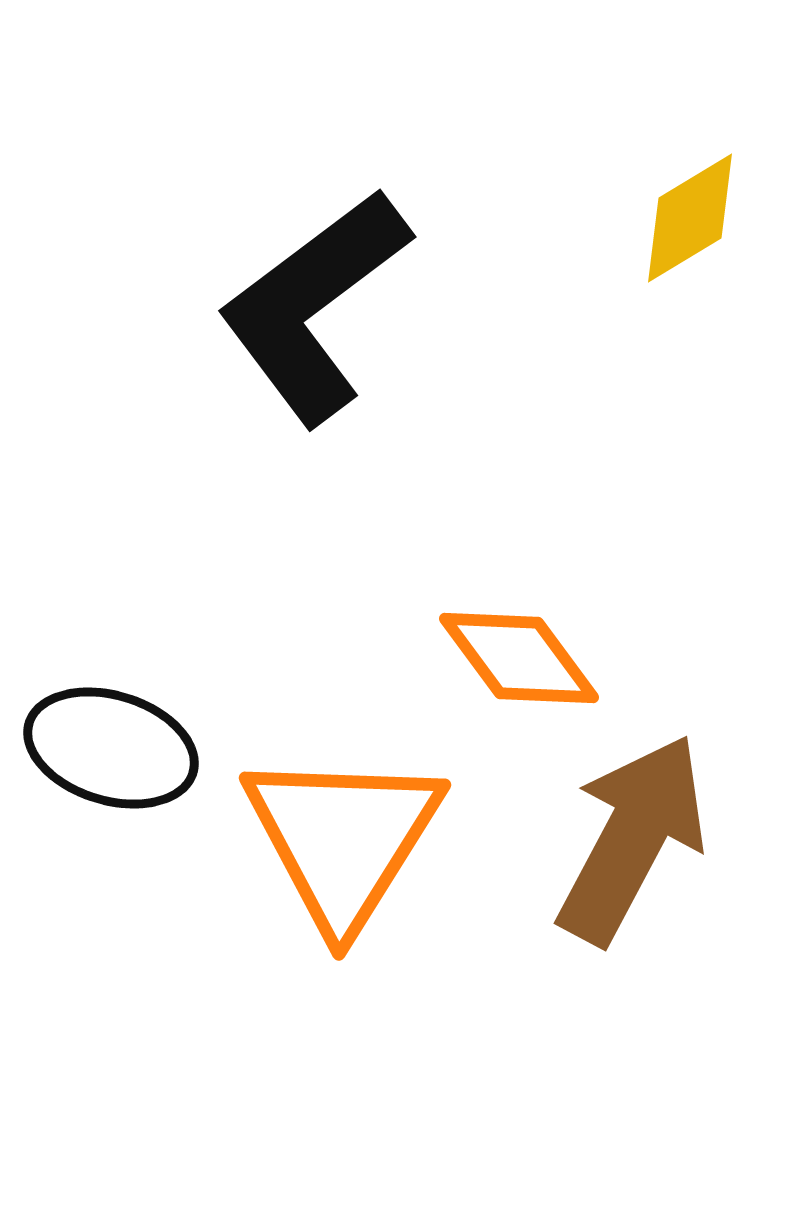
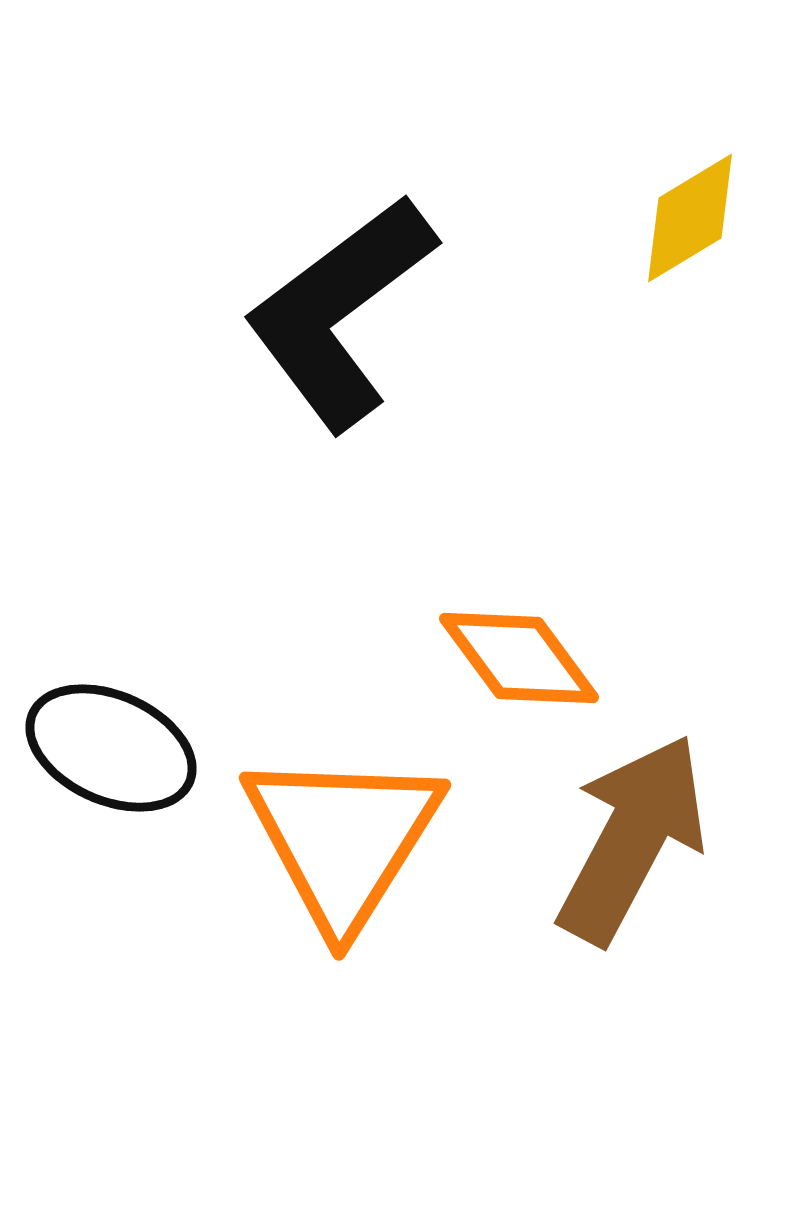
black L-shape: moved 26 px right, 6 px down
black ellipse: rotated 7 degrees clockwise
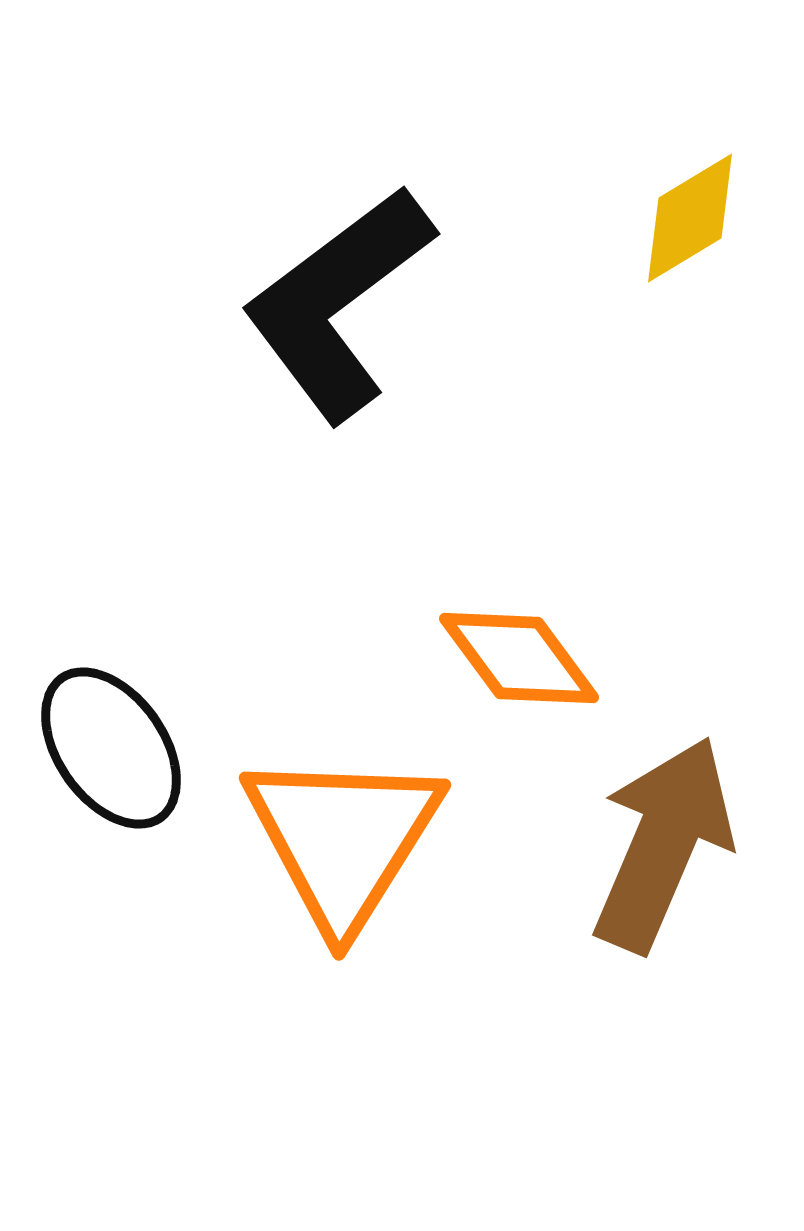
black L-shape: moved 2 px left, 9 px up
black ellipse: rotated 31 degrees clockwise
brown arrow: moved 31 px right, 5 px down; rotated 5 degrees counterclockwise
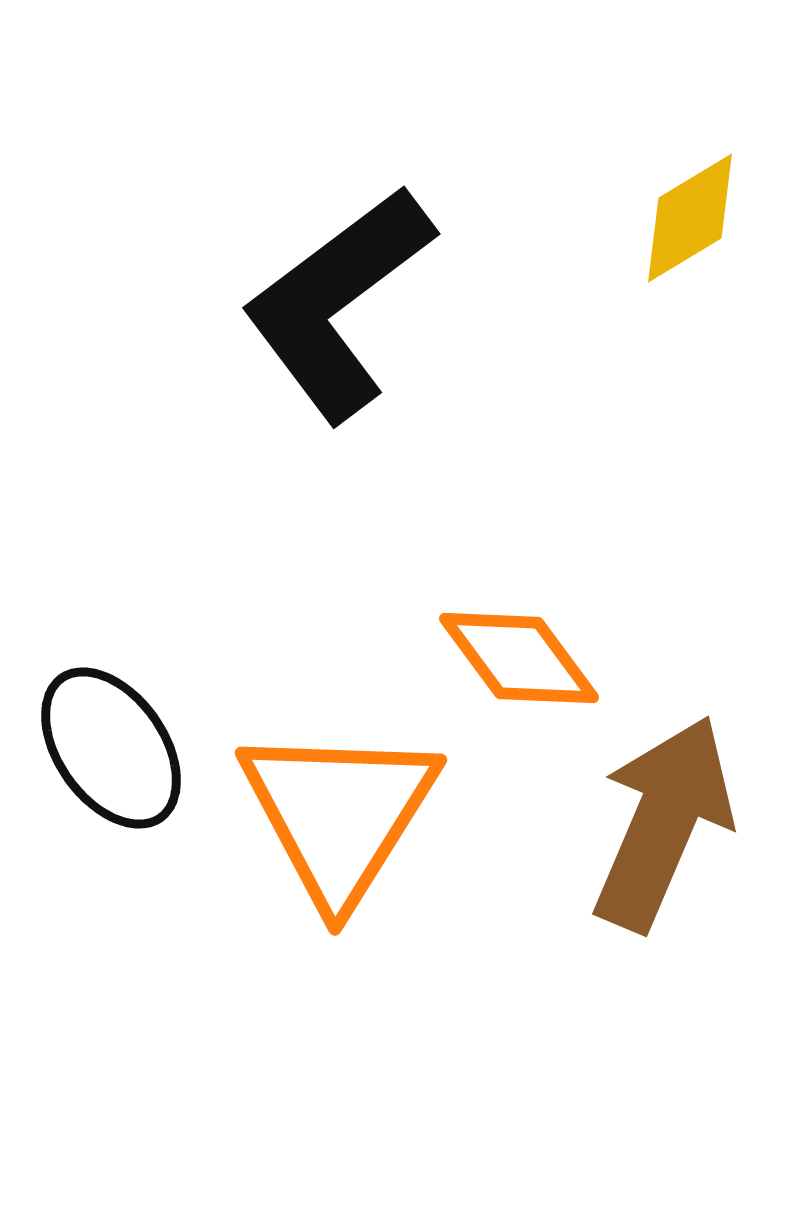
orange triangle: moved 4 px left, 25 px up
brown arrow: moved 21 px up
